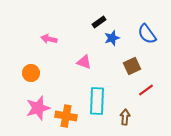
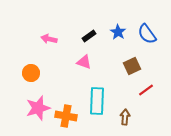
black rectangle: moved 10 px left, 14 px down
blue star: moved 6 px right, 6 px up; rotated 21 degrees counterclockwise
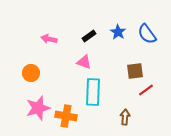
brown square: moved 3 px right, 5 px down; rotated 18 degrees clockwise
cyan rectangle: moved 4 px left, 9 px up
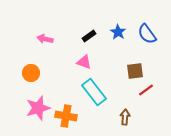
pink arrow: moved 4 px left
cyan rectangle: moved 1 px right; rotated 40 degrees counterclockwise
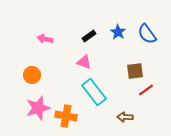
orange circle: moved 1 px right, 2 px down
brown arrow: rotated 91 degrees counterclockwise
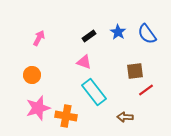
pink arrow: moved 6 px left, 1 px up; rotated 105 degrees clockwise
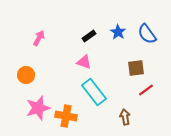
brown square: moved 1 px right, 3 px up
orange circle: moved 6 px left
brown arrow: rotated 77 degrees clockwise
